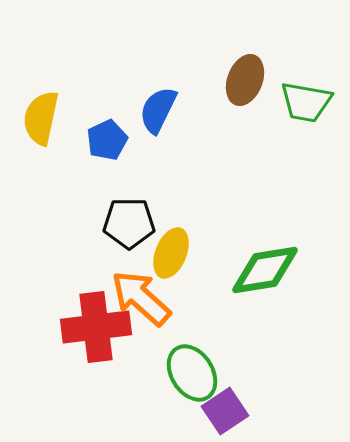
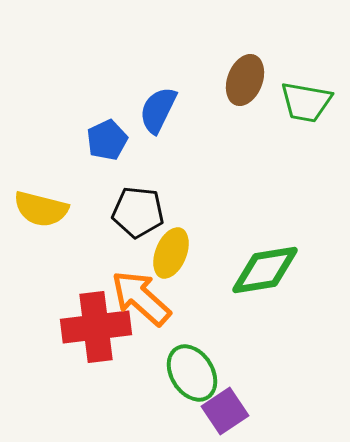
yellow semicircle: moved 91 px down; rotated 88 degrees counterclockwise
black pentagon: moved 9 px right, 11 px up; rotated 6 degrees clockwise
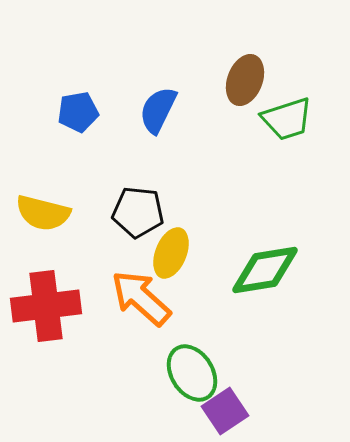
green trapezoid: moved 19 px left, 17 px down; rotated 28 degrees counterclockwise
blue pentagon: moved 29 px left, 28 px up; rotated 15 degrees clockwise
yellow semicircle: moved 2 px right, 4 px down
red cross: moved 50 px left, 21 px up
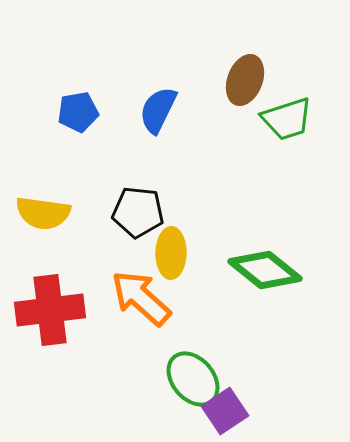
yellow semicircle: rotated 6 degrees counterclockwise
yellow ellipse: rotated 21 degrees counterclockwise
green diamond: rotated 48 degrees clockwise
red cross: moved 4 px right, 4 px down
green ellipse: moved 1 px right, 6 px down; rotated 8 degrees counterclockwise
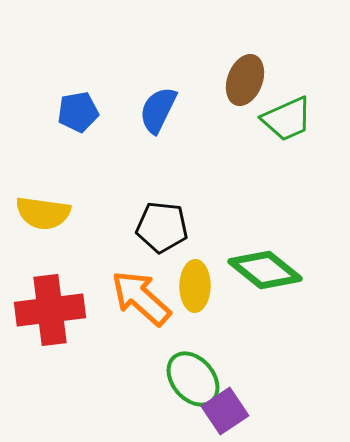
green trapezoid: rotated 6 degrees counterclockwise
black pentagon: moved 24 px right, 15 px down
yellow ellipse: moved 24 px right, 33 px down
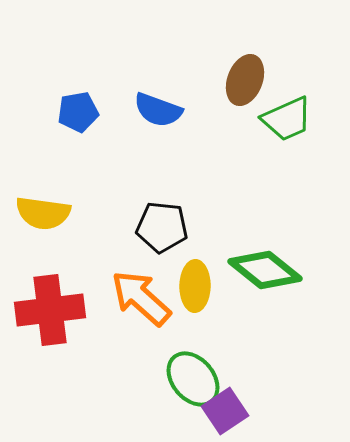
blue semicircle: rotated 96 degrees counterclockwise
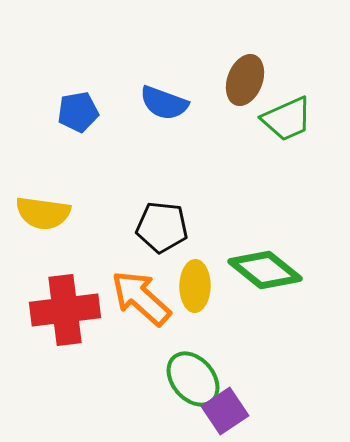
blue semicircle: moved 6 px right, 7 px up
red cross: moved 15 px right
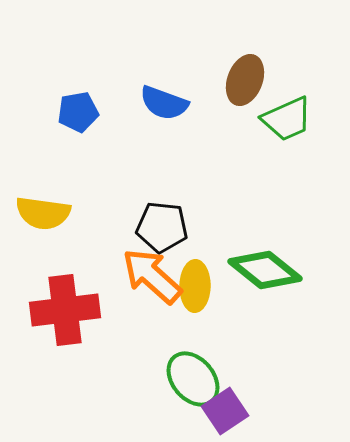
orange arrow: moved 11 px right, 22 px up
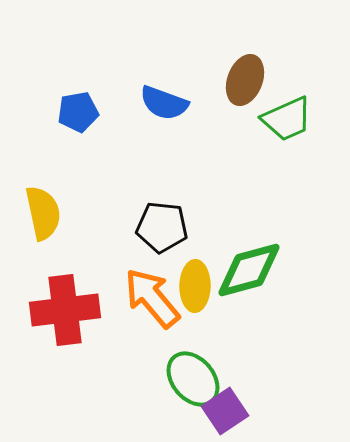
yellow semicircle: rotated 110 degrees counterclockwise
green diamond: moved 16 px left; rotated 54 degrees counterclockwise
orange arrow: moved 22 px down; rotated 8 degrees clockwise
